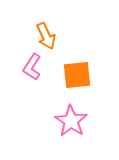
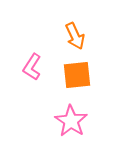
orange arrow: moved 29 px right
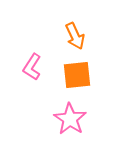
pink star: moved 1 px left, 2 px up
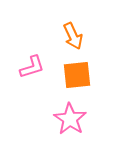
orange arrow: moved 2 px left
pink L-shape: rotated 140 degrees counterclockwise
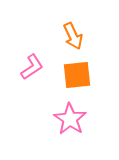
pink L-shape: rotated 16 degrees counterclockwise
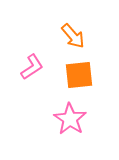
orange arrow: rotated 16 degrees counterclockwise
orange square: moved 2 px right
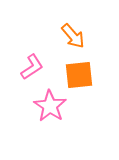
pink star: moved 20 px left, 13 px up
